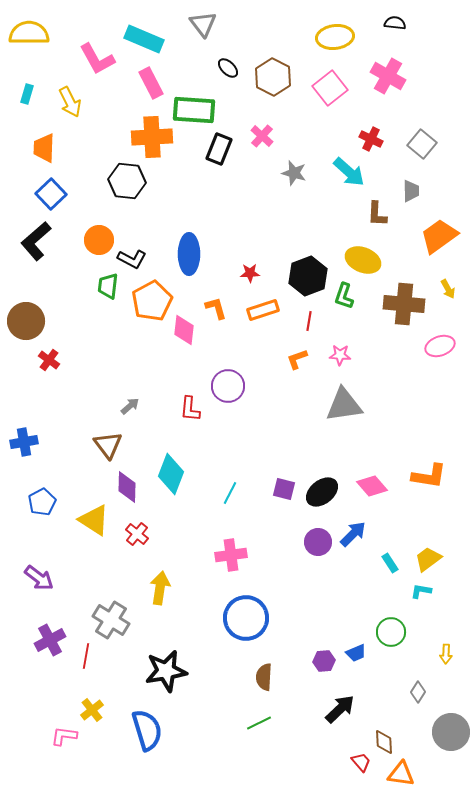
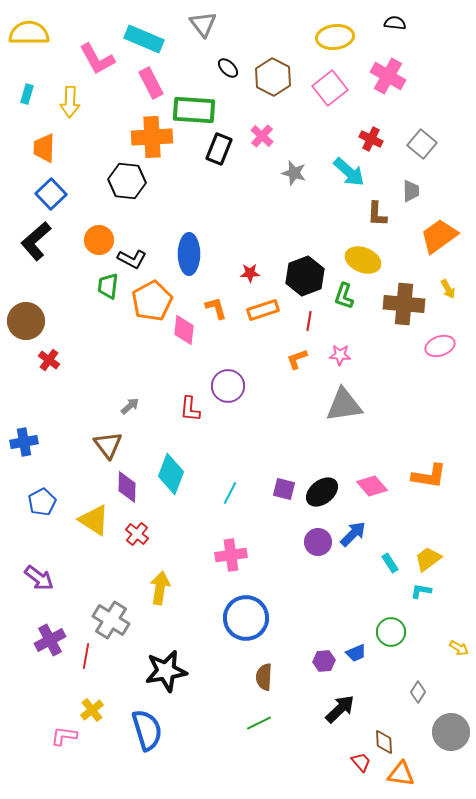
yellow arrow at (70, 102): rotated 28 degrees clockwise
black hexagon at (308, 276): moved 3 px left
yellow arrow at (446, 654): moved 13 px right, 6 px up; rotated 60 degrees counterclockwise
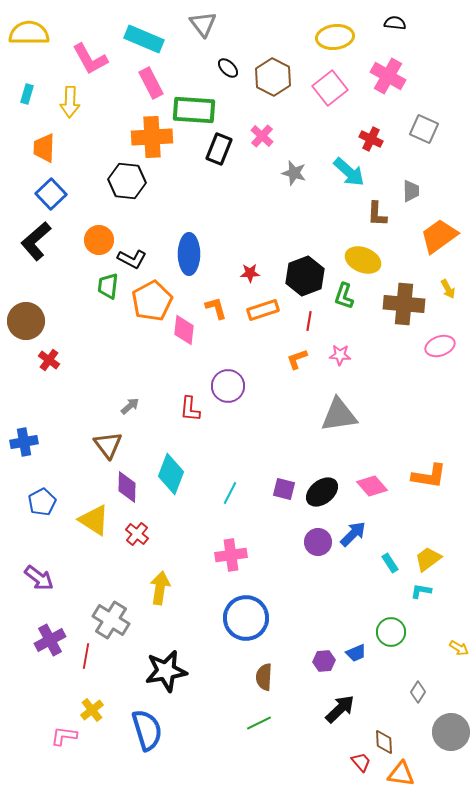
pink L-shape at (97, 59): moved 7 px left
gray square at (422, 144): moved 2 px right, 15 px up; rotated 16 degrees counterclockwise
gray triangle at (344, 405): moved 5 px left, 10 px down
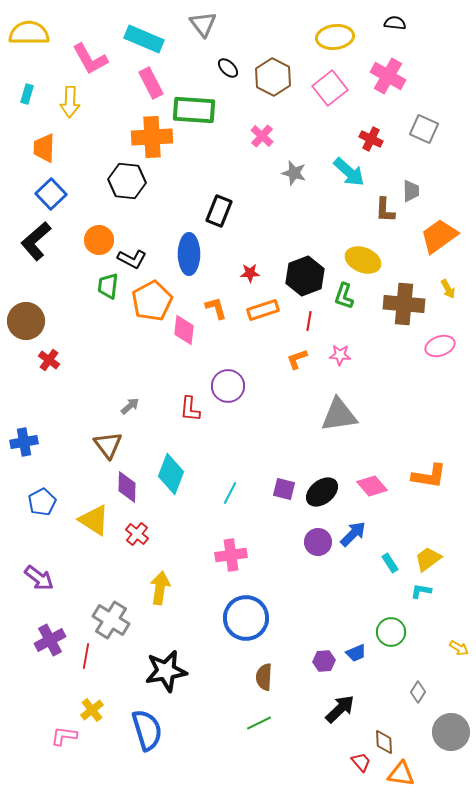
black rectangle at (219, 149): moved 62 px down
brown L-shape at (377, 214): moved 8 px right, 4 px up
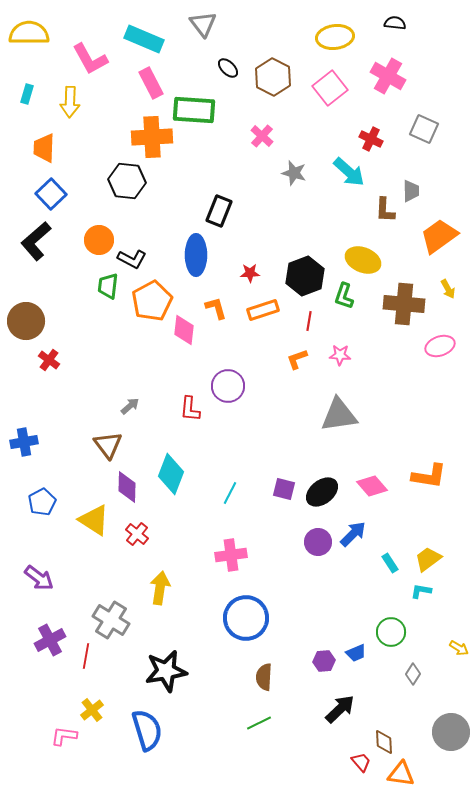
blue ellipse at (189, 254): moved 7 px right, 1 px down
gray diamond at (418, 692): moved 5 px left, 18 px up
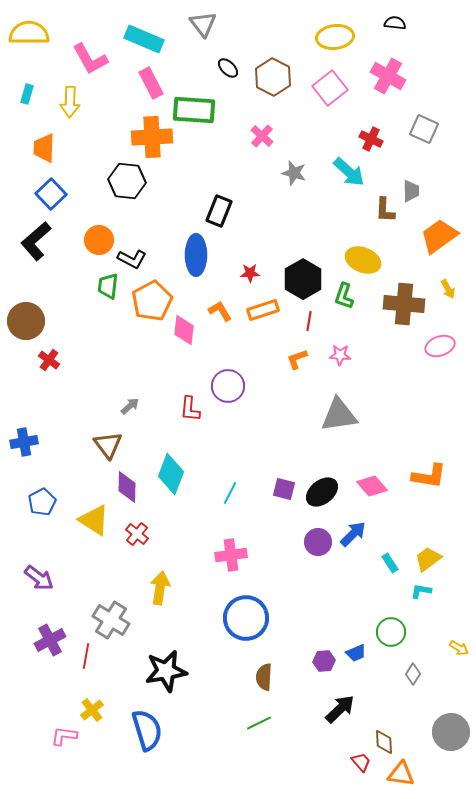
black hexagon at (305, 276): moved 2 px left, 3 px down; rotated 9 degrees counterclockwise
orange L-shape at (216, 308): moved 4 px right, 3 px down; rotated 15 degrees counterclockwise
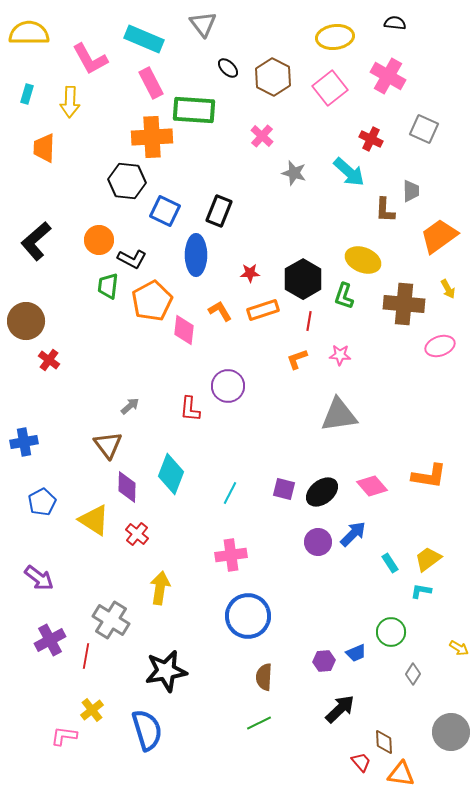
blue square at (51, 194): moved 114 px right, 17 px down; rotated 20 degrees counterclockwise
blue circle at (246, 618): moved 2 px right, 2 px up
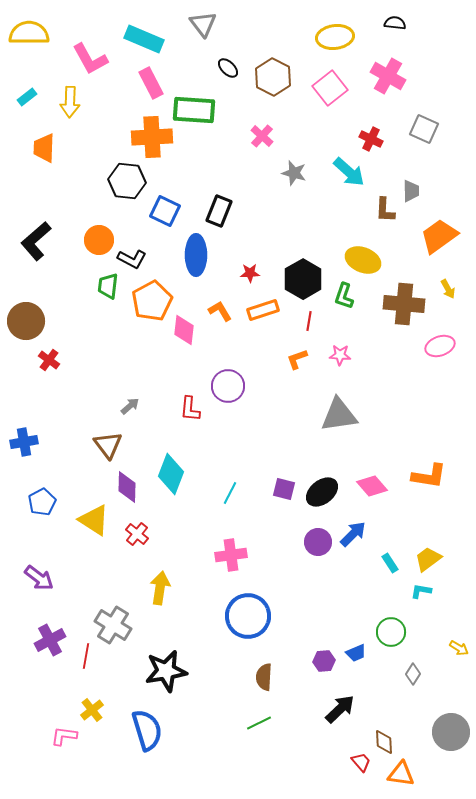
cyan rectangle at (27, 94): moved 3 px down; rotated 36 degrees clockwise
gray cross at (111, 620): moved 2 px right, 5 px down
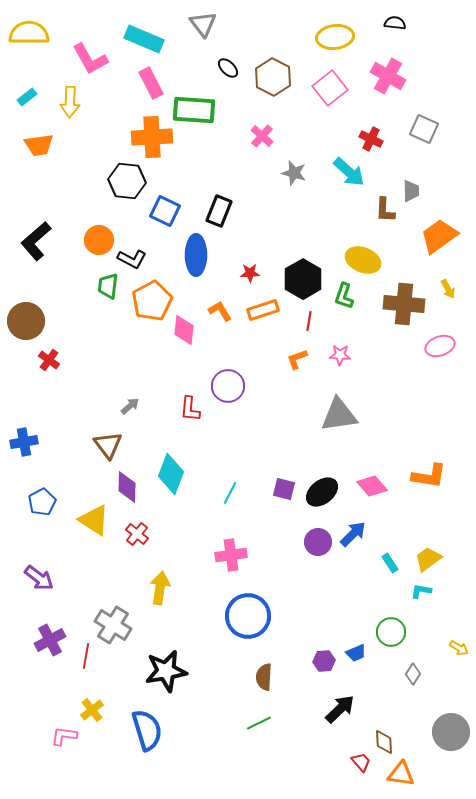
orange trapezoid at (44, 148): moved 5 px left, 3 px up; rotated 100 degrees counterclockwise
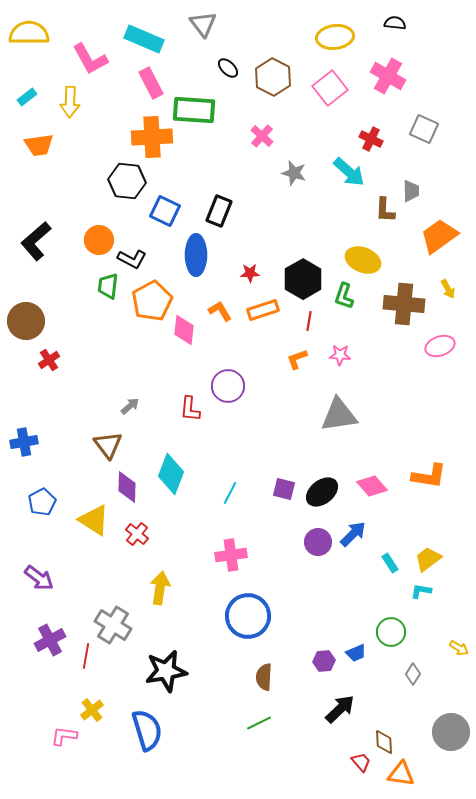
red cross at (49, 360): rotated 20 degrees clockwise
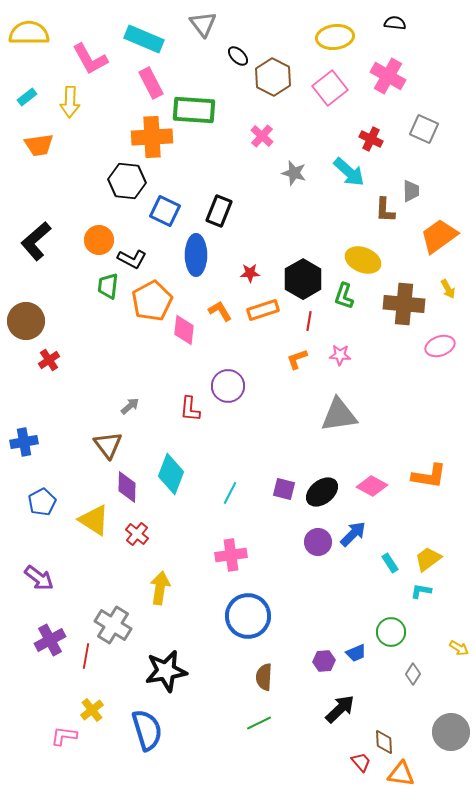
black ellipse at (228, 68): moved 10 px right, 12 px up
pink diamond at (372, 486): rotated 20 degrees counterclockwise
